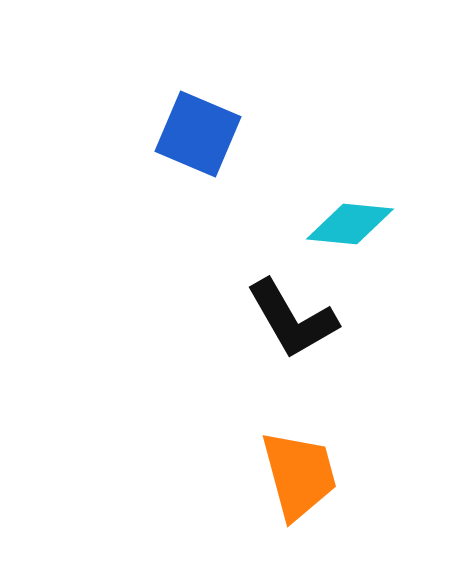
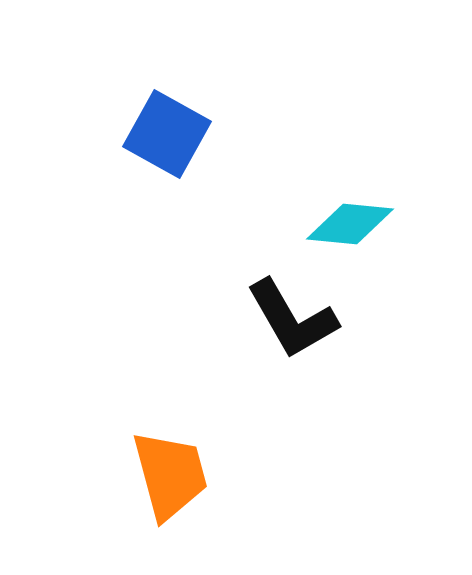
blue square: moved 31 px left; rotated 6 degrees clockwise
orange trapezoid: moved 129 px left
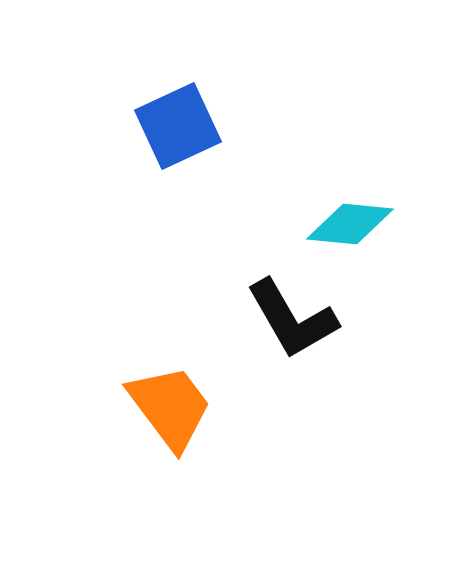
blue square: moved 11 px right, 8 px up; rotated 36 degrees clockwise
orange trapezoid: moved 68 px up; rotated 22 degrees counterclockwise
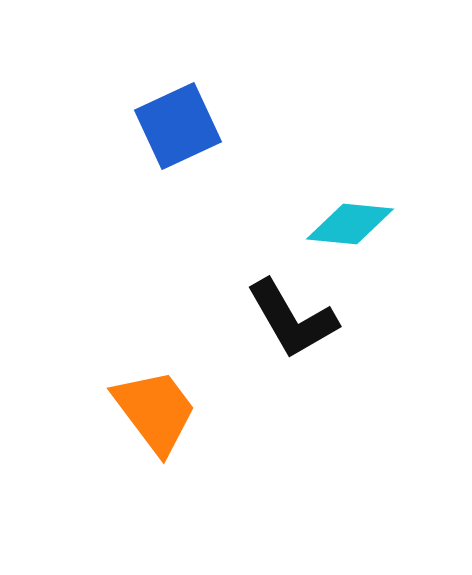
orange trapezoid: moved 15 px left, 4 px down
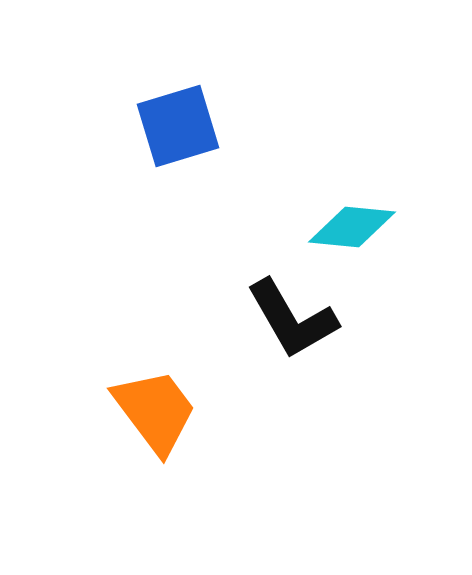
blue square: rotated 8 degrees clockwise
cyan diamond: moved 2 px right, 3 px down
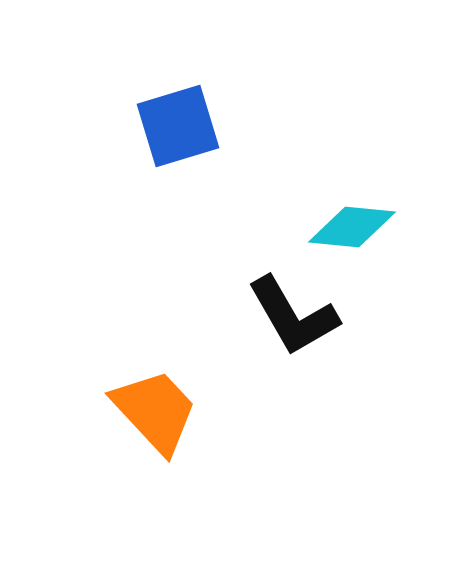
black L-shape: moved 1 px right, 3 px up
orange trapezoid: rotated 6 degrees counterclockwise
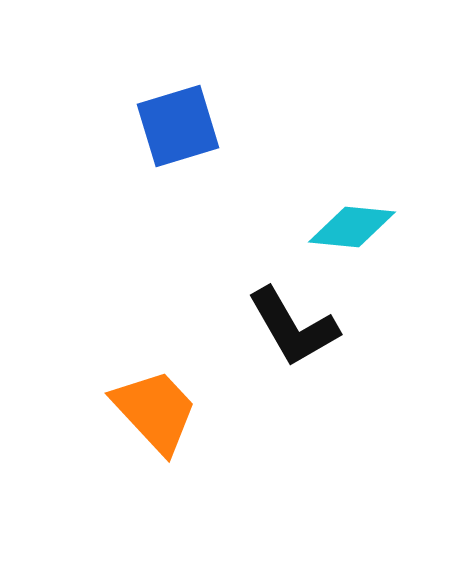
black L-shape: moved 11 px down
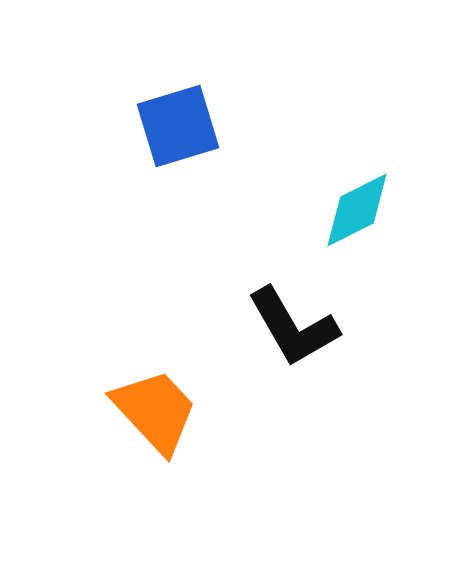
cyan diamond: moved 5 px right, 17 px up; rotated 32 degrees counterclockwise
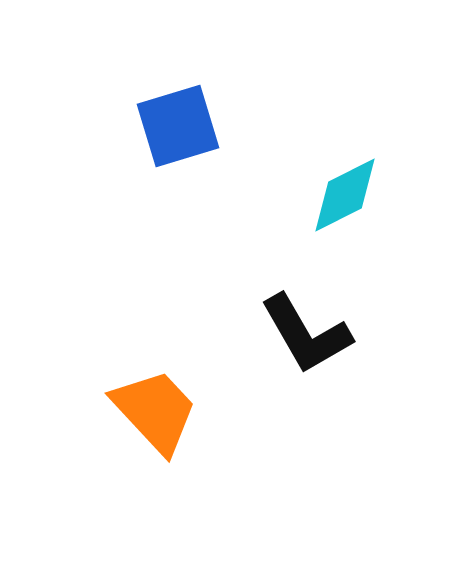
cyan diamond: moved 12 px left, 15 px up
black L-shape: moved 13 px right, 7 px down
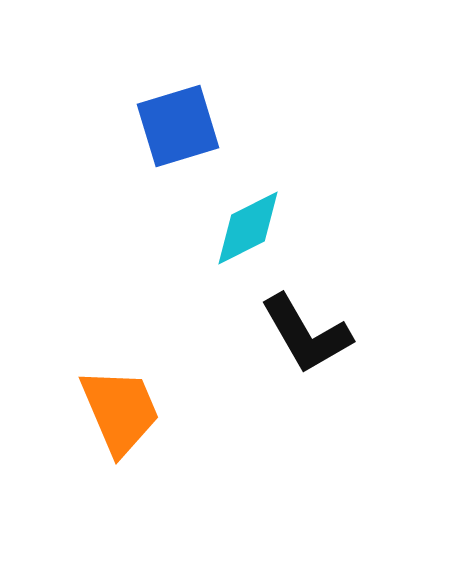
cyan diamond: moved 97 px left, 33 px down
orange trapezoid: moved 35 px left; rotated 20 degrees clockwise
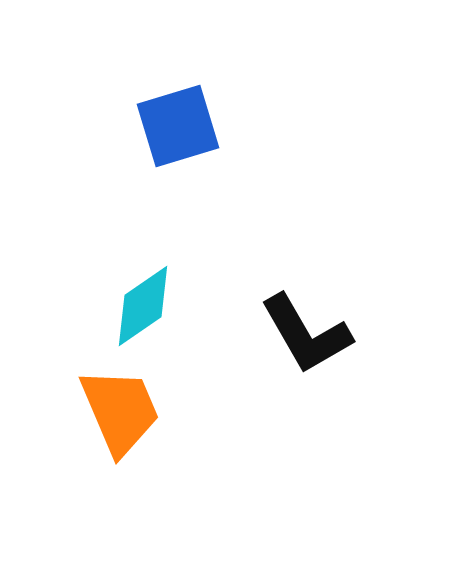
cyan diamond: moved 105 px left, 78 px down; rotated 8 degrees counterclockwise
